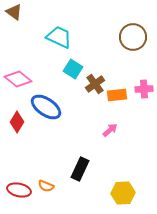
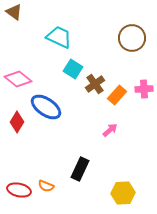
brown circle: moved 1 px left, 1 px down
orange rectangle: rotated 42 degrees counterclockwise
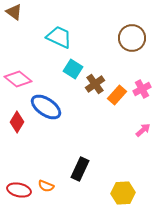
pink cross: moved 2 px left; rotated 24 degrees counterclockwise
pink arrow: moved 33 px right
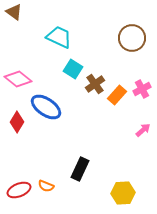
red ellipse: rotated 35 degrees counterclockwise
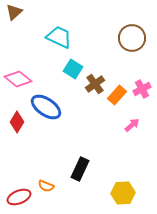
brown triangle: rotated 42 degrees clockwise
pink arrow: moved 11 px left, 5 px up
red ellipse: moved 7 px down
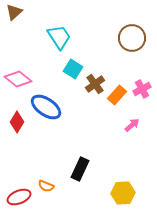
cyan trapezoid: rotated 32 degrees clockwise
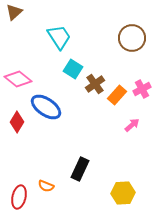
red ellipse: rotated 55 degrees counterclockwise
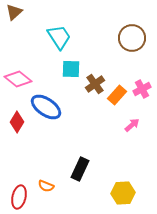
cyan square: moved 2 px left; rotated 30 degrees counterclockwise
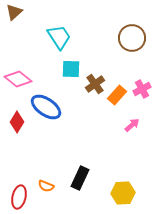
black rectangle: moved 9 px down
